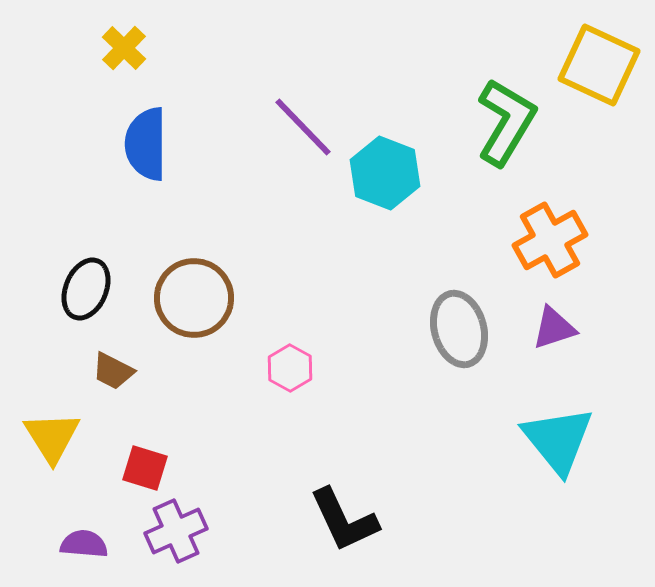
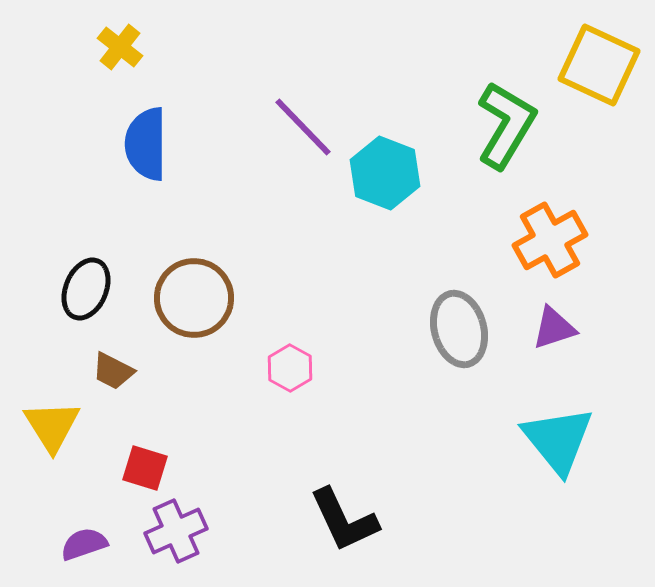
yellow cross: moved 4 px left, 1 px up; rotated 6 degrees counterclockwise
green L-shape: moved 3 px down
yellow triangle: moved 11 px up
purple semicircle: rotated 24 degrees counterclockwise
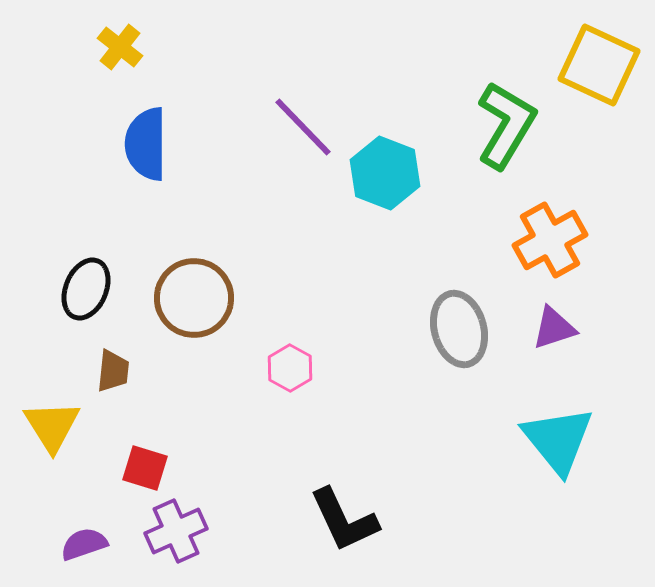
brown trapezoid: rotated 111 degrees counterclockwise
